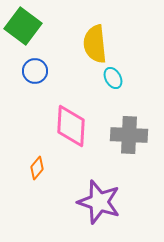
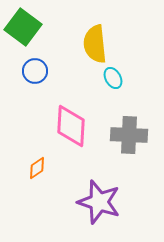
green square: moved 1 px down
orange diamond: rotated 15 degrees clockwise
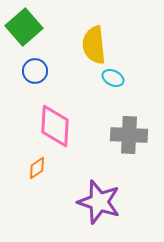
green square: moved 1 px right; rotated 12 degrees clockwise
yellow semicircle: moved 1 px left, 1 px down
cyan ellipse: rotated 35 degrees counterclockwise
pink diamond: moved 16 px left
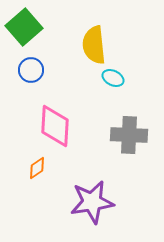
blue circle: moved 4 px left, 1 px up
purple star: moved 7 px left; rotated 27 degrees counterclockwise
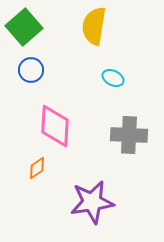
yellow semicircle: moved 19 px up; rotated 15 degrees clockwise
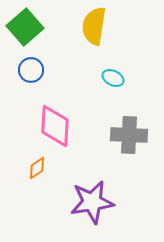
green square: moved 1 px right
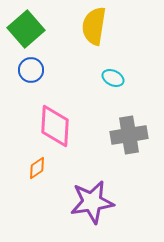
green square: moved 1 px right, 2 px down
gray cross: rotated 12 degrees counterclockwise
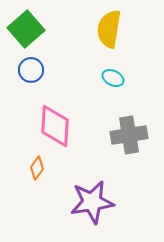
yellow semicircle: moved 15 px right, 3 px down
orange diamond: rotated 20 degrees counterclockwise
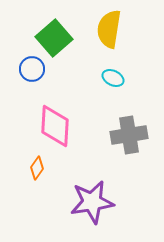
green square: moved 28 px right, 9 px down
blue circle: moved 1 px right, 1 px up
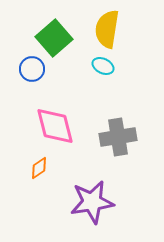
yellow semicircle: moved 2 px left
cyan ellipse: moved 10 px left, 12 px up
pink diamond: rotated 18 degrees counterclockwise
gray cross: moved 11 px left, 2 px down
orange diamond: moved 2 px right; rotated 20 degrees clockwise
